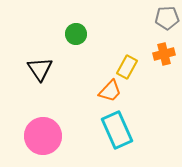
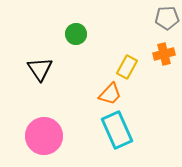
orange trapezoid: moved 3 px down
pink circle: moved 1 px right
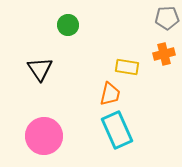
green circle: moved 8 px left, 9 px up
yellow rectangle: rotated 70 degrees clockwise
orange trapezoid: rotated 30 degrees counterclockwise
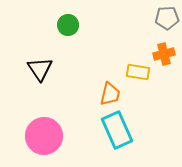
yellow rectangle: moved 11 px right, 5 px down
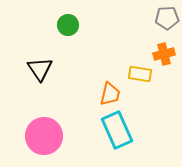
yellow rectangle: moved 2 px right, 2 px down
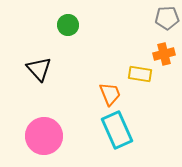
black triangle: moved 1 px left; rotated 8 degrees counterclockwise
orange trapezoid: rotated 35 degrees counterclockwise
